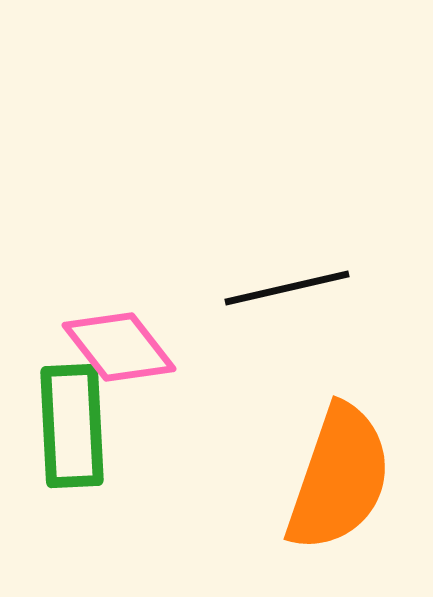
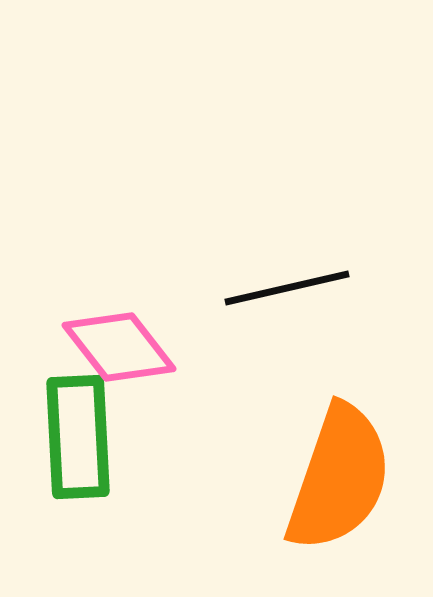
green rectangle: moved 6 px right, 11 px down
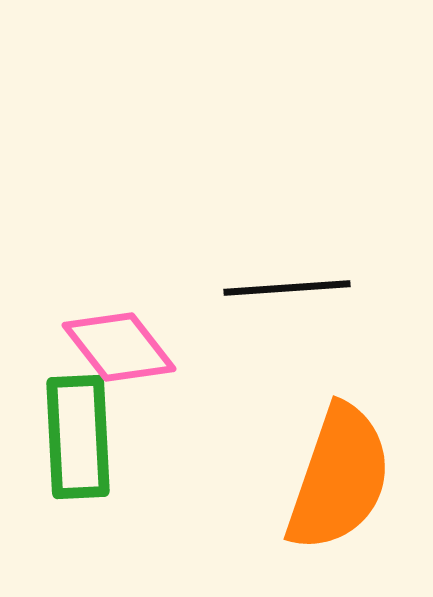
black line: rotated 9 degrees clockwise
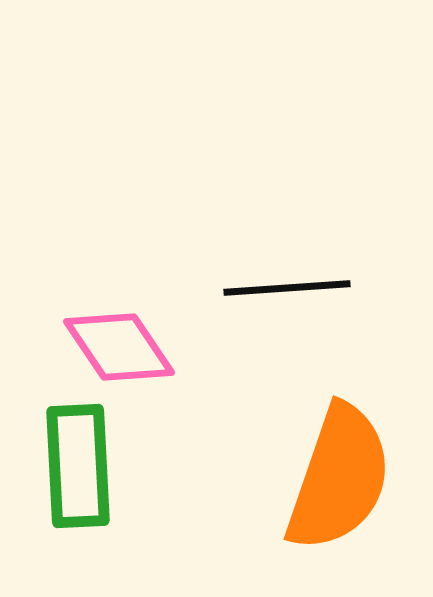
pink diamond: rotated 4 degrees clockwise
green rectangle: moved 29 px down
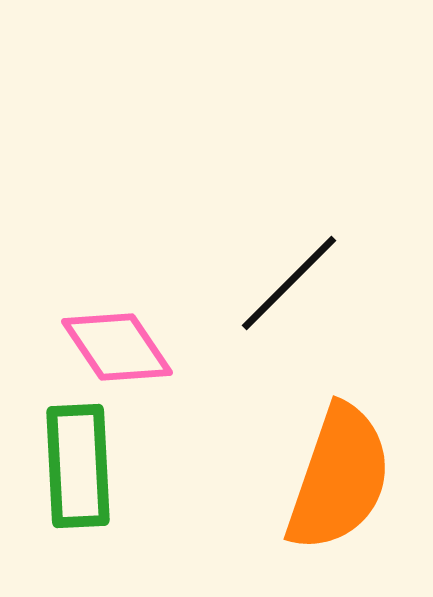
black line: moved 2 px right, 5 px up; rotated 41 degrees counterclockwise
pink diamond: moved 2 px left
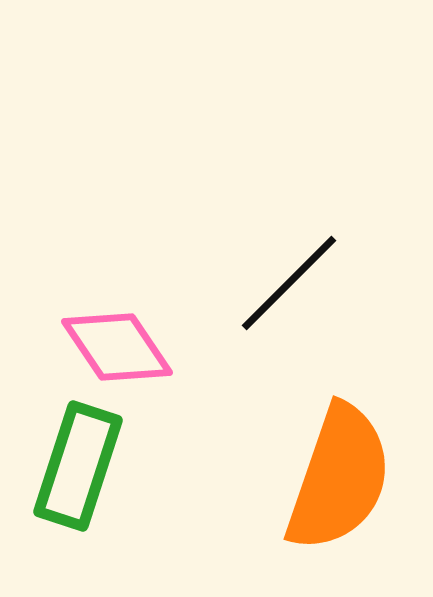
green rectangle: rotated 21 degrees clockwise
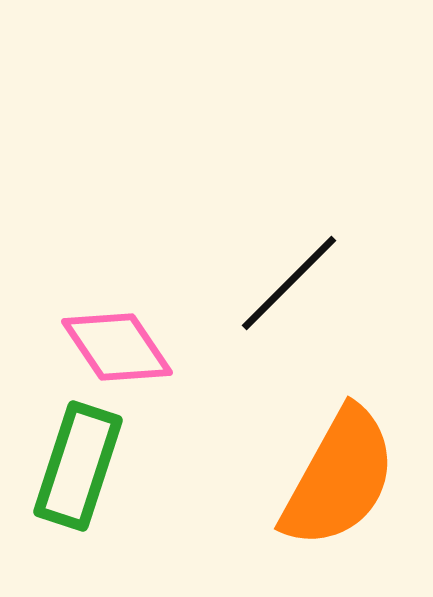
orange semicircle: rotated 10 degrees clockwise
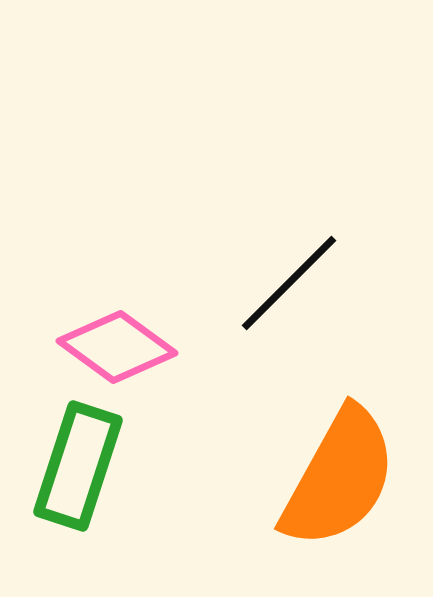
pink diamond: rotated 20 degrees counterclockwise
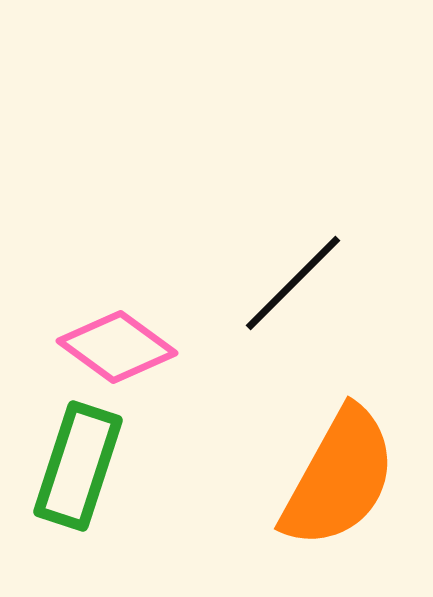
black line: moved 4 px right
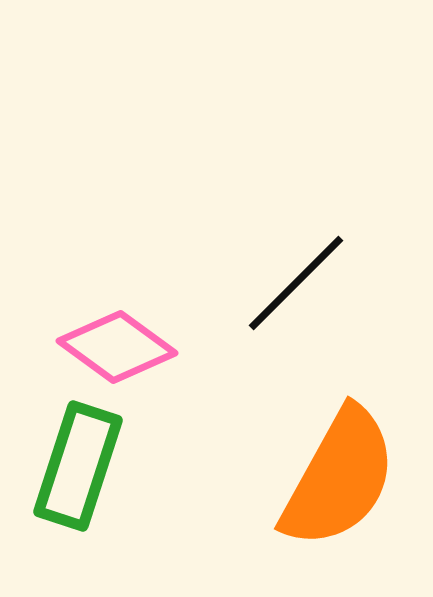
black line: moved 3 px right
